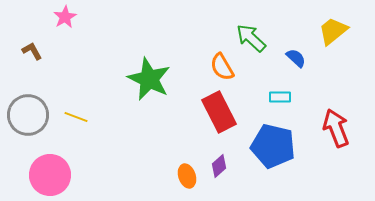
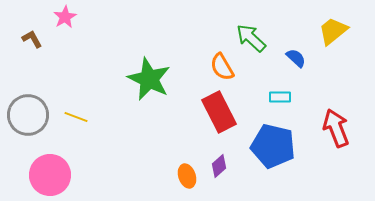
brown L-shape: moved 12 px up
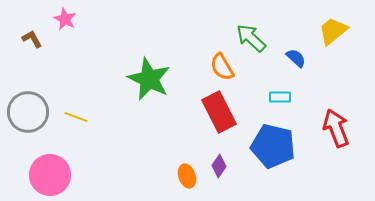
pink star: moved 2 px down; rotated 15 degrees counterclockwise
gray circle: moved 3 px up
purple diamond: rotated 15 degrees counterclockwise
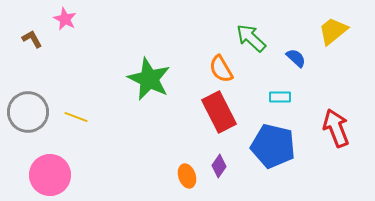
orange semicircle: moved 1 px left, 2 px down
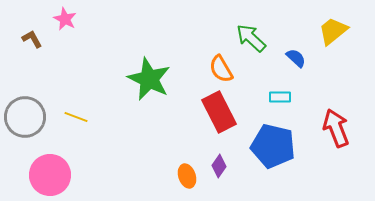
gray circle: moved 3 px left, 5 px down
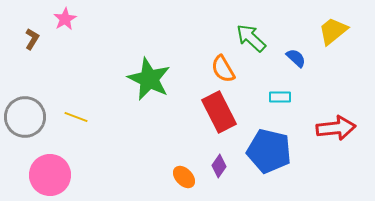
pink star: rotated 15 degrees clockwise
brown L-shape: rotated 60 degrees clockwise
orange semicircle: moved 2 px right
red arrow: rotated 105 degrees clockwise
blue pentagon: moved 4 px left, 5 px down
orange ellipse: moved 3 px left, 1 px down; rotated 25 degrees counterclockwise
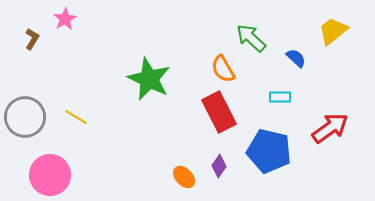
yellow line: rotated 10 degrees clockwise
red arrow: moved 6 px left; rotated 30 degrees counterclockwise
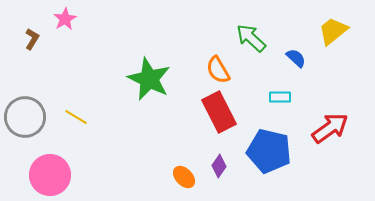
orange semicircle: moved 5 px left, 1 px down
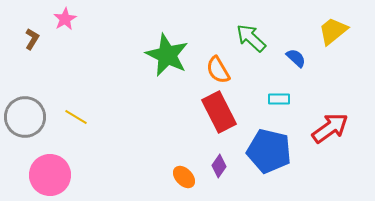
green star: moved 18 px right, 24 px up
cyan rectangle: moved 1 px left, 2 px down
